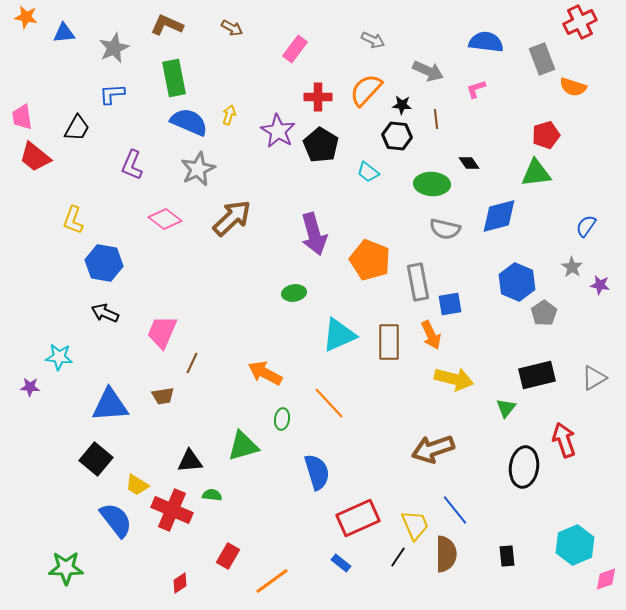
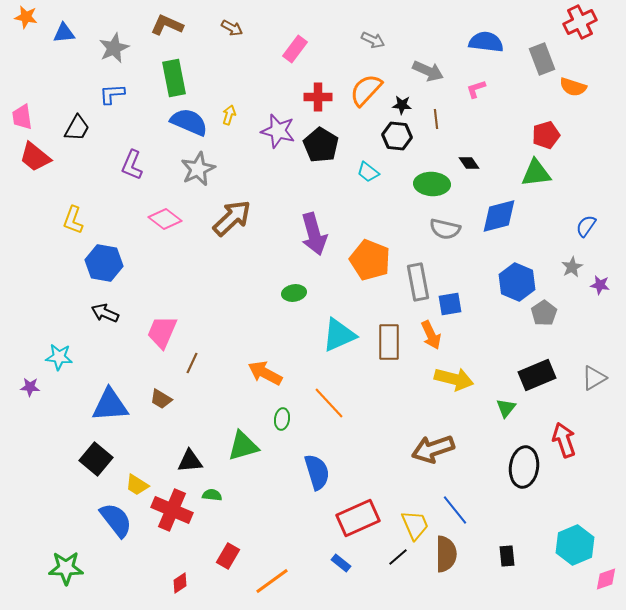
purple star at (278, 131): rotated 16 degrees counterclockwise
gray star at (572, 267): rotated 10 degrees clockwise
black rectangle at (537, 375): rotated 9 degrees counterclockwise
brown trapezoid at (163, 396): moved 2 px left, 3 px down; rotated 40 degrees clockwise
black line at (398, 557): rotated 15 degrees clockwise
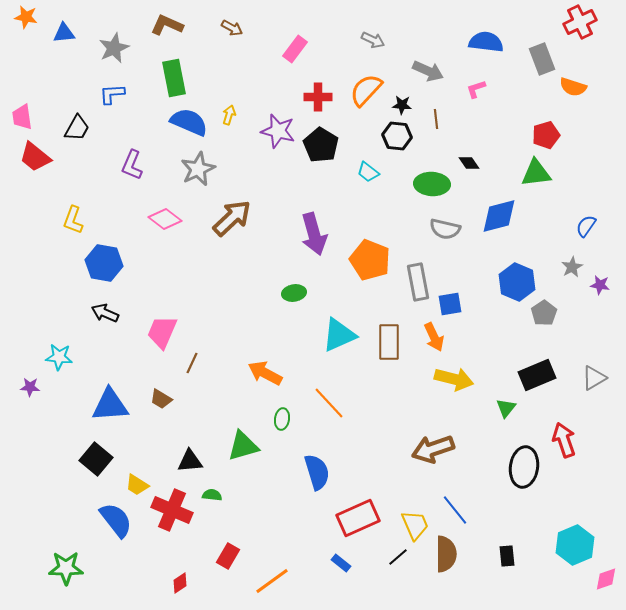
orange arrow at (431, 335): moved 3 px right, 2 px down
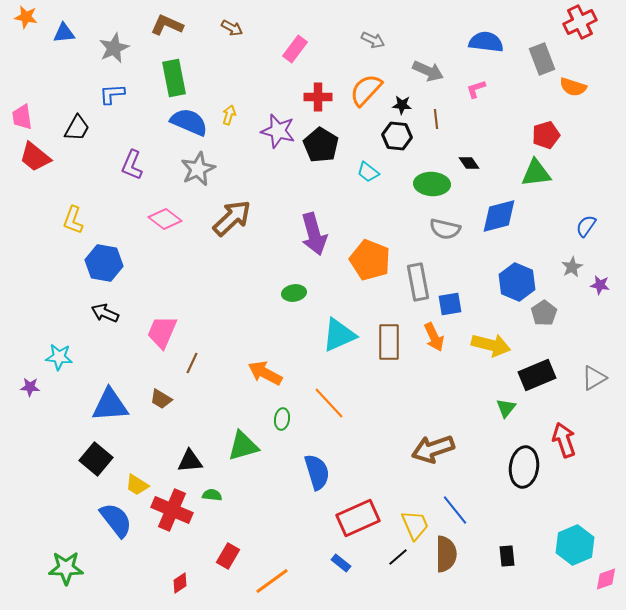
yellow arrow at (454, 379): moved 37 px right, 34 px up
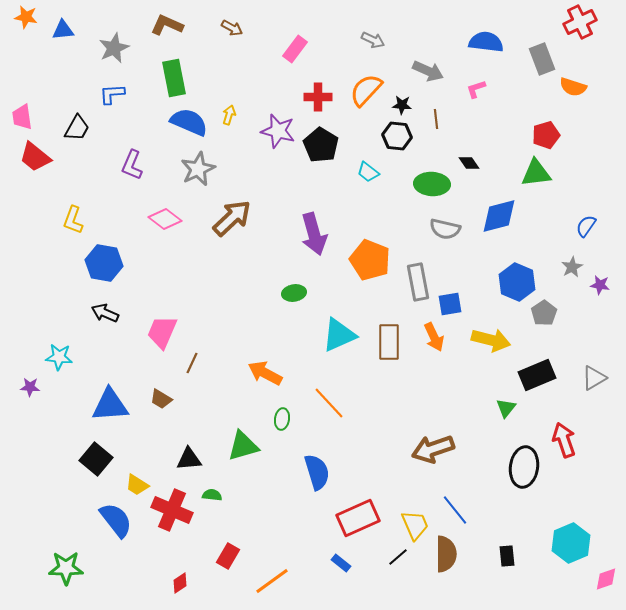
blue triangle at (64, 33): moved 1 px left, 3 px up
yellow arrow at (491, 345): moved 5 px up
black triangle at (190, 461): moved 1 px left, 2 px up
cyan hexagon at (575, 545): moved 4 px left, 2 px up
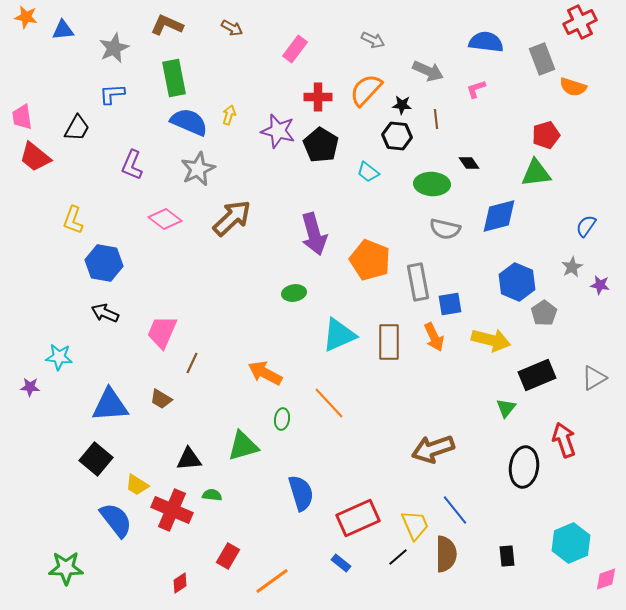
blue semicircle at (317, 472): moved 16 px left, 21 px down
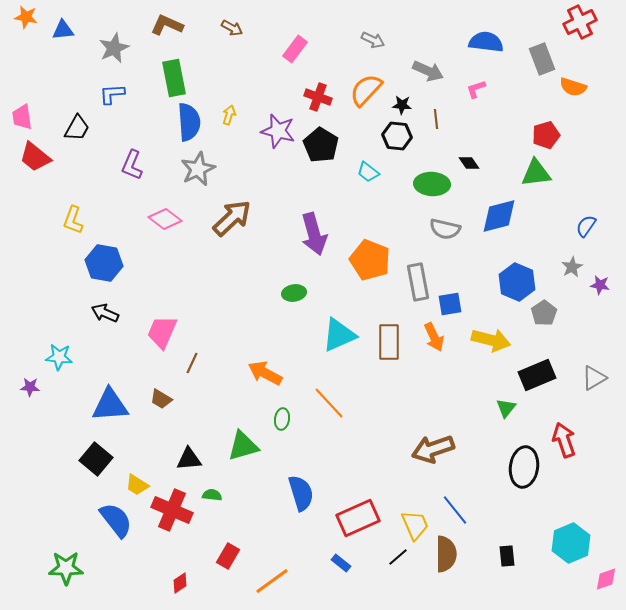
red cross at (318, 97): rotated 20 degrees clockwise
blue semicircle at (189, 122): rotated 63 degrees clockwise
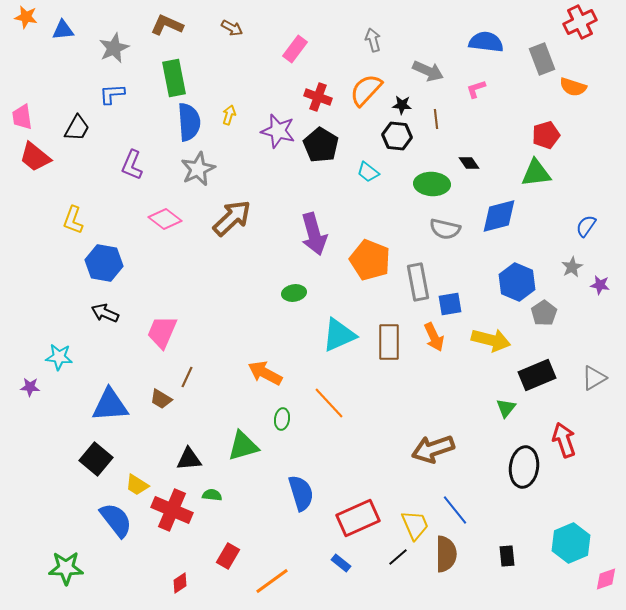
gray arrow at (373, 40): rotated 130 degrees counterclockwise
brown line at (192, 363): moved 5 px left, 14 px down
